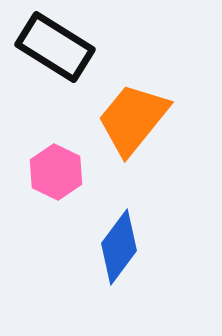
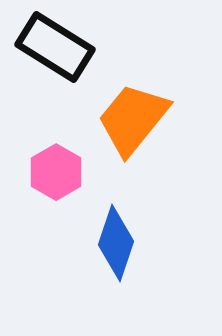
pink hexagon: rotated 4 degrees clockwise
blue diamond: moved 3 px left, 4 px up; rotated 18 degrees counterclockwise
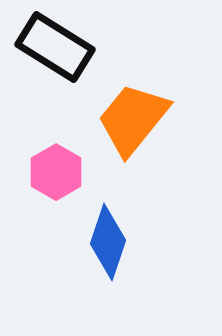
blue diamond: moved 8 px left, 1 px up
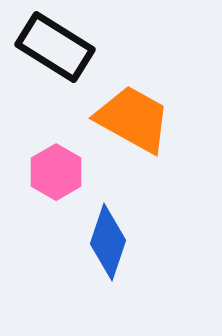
orange trapezoid: rotated 80 degrees clockwise
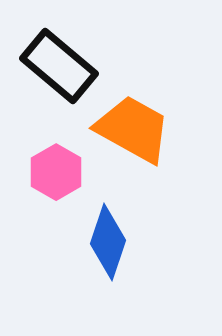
black rectangle: moved 4 px right, 19 px down; rotated 8 degrees clockwise
orange trapezoid: moved 10 px down
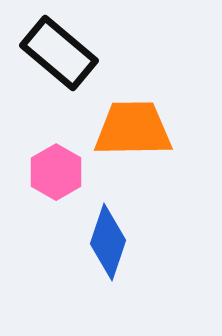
black rectangle: moved 13 px up
orange trapezoid: rotated 30 degrees counterclockwise
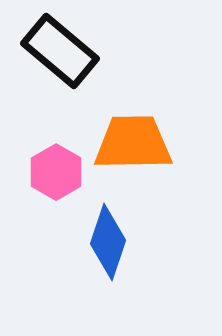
black rectangle: moved 1 px right, 2 px up
orange trapezoid: moved 14 px down
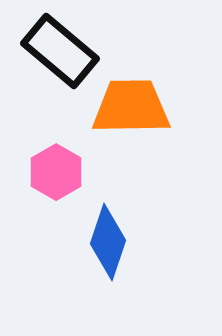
orange trapezoid: moved 2 px left, 36 px up
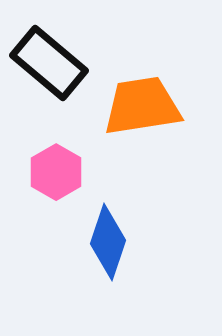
black rectangle: moved 11 px left, 12 px down
orange trapezoid: moved 11 px right, 1 px up; rotated 8 degrees counterclockwise
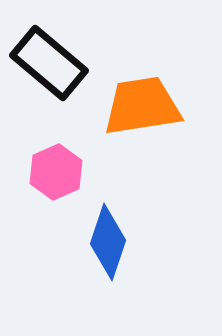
pink hexagon: rotated 6 degrees clockwise
